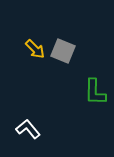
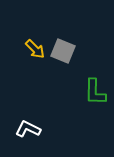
white L-shape: rotated 25 degrees counterclockwise
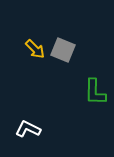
gray square: moved 1 px up
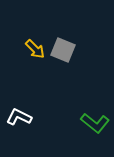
green L-shape: moved 31 px down; rotated 52 degrees counterclockwise
white L-shape: moved 9 px left, 12 px up
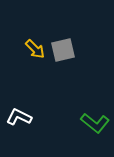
gray square: rotated 35 degrees counterclockwise
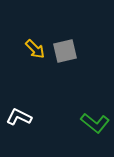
gray square: moved 2 px right, 1 px down
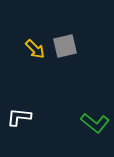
gray square: moved 5 px up
white L-shape: rotated 20 degrees counterclockwise
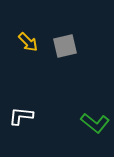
yellow arrow: moved 7 px left, 7 px up
white L-shape: moved 2 px right, 1 px up
